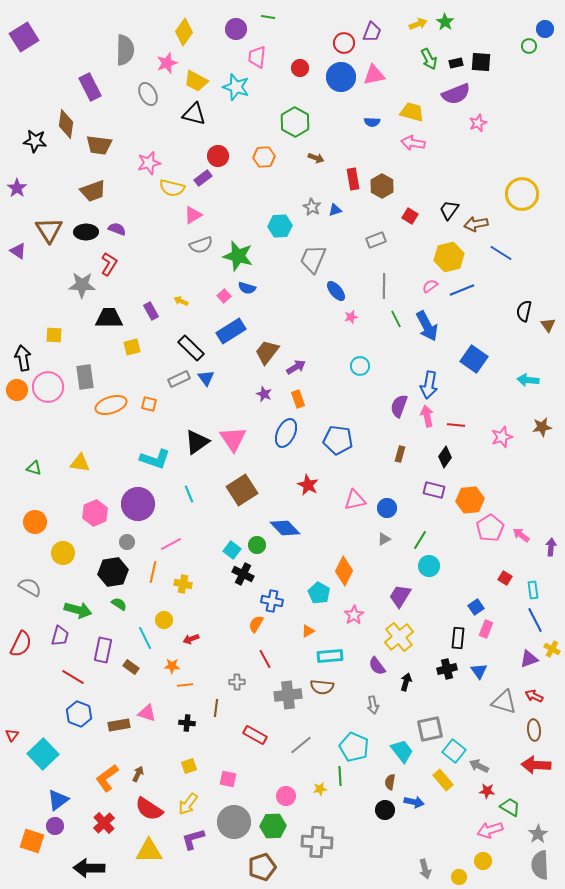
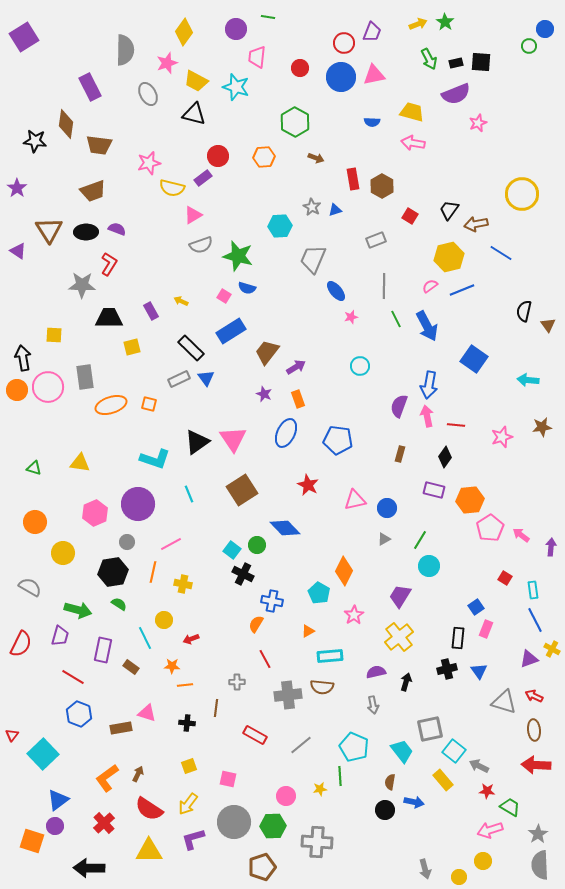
pink square at (224, 296): rotated 16 degrees counterclockwise
purple semicircle at (377, 666): moved 1 px left, 6 px down; rotated 114 degrees clockwise
brown rectangle at (119, 725): moved 2 px right, 3 px down
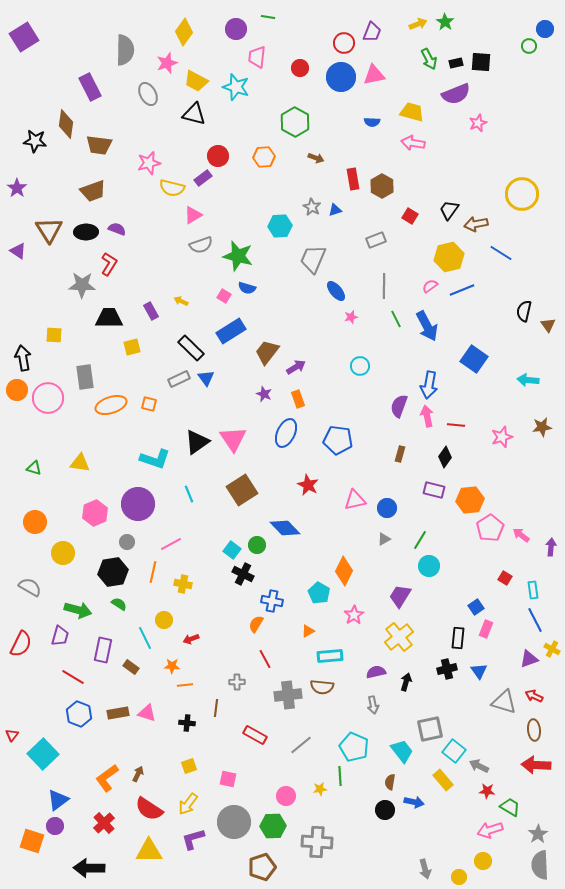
pink circle at (48, 387): moved 11 px down
brown rectangle at (121, 728): moved 3 px left, 15 px up
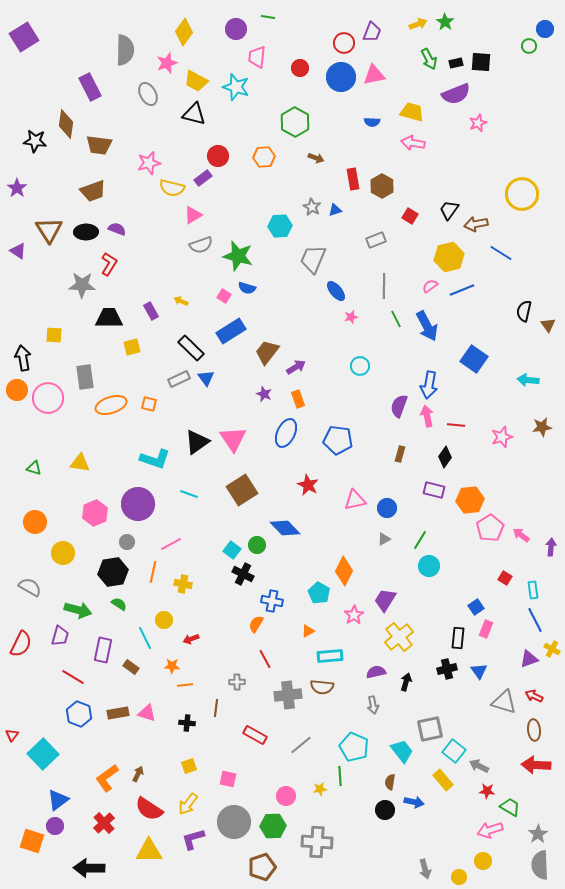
cyan line at (189, 494): rotated 48 degrees counterclockwise
purple trapezoid at (400, 596): moved 15 px left, 4 px down
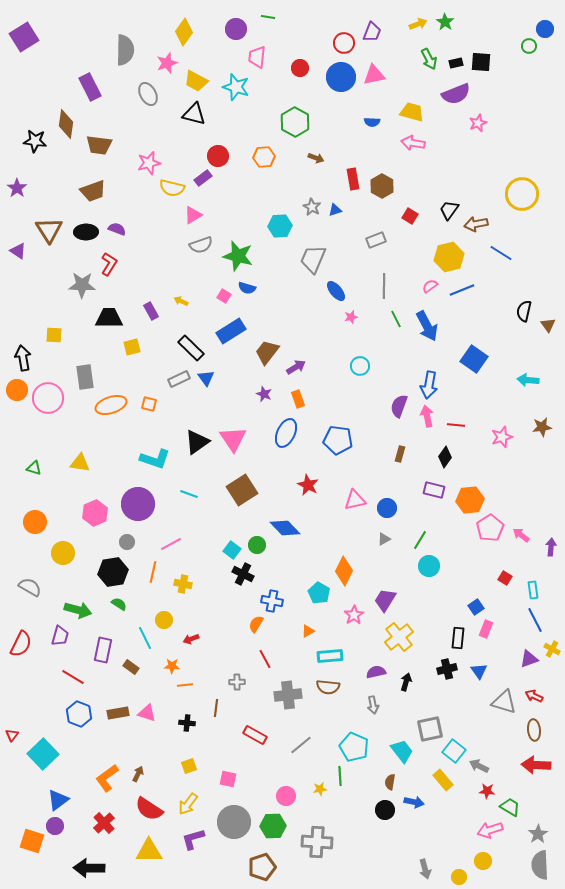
brown semicircle at (322, 687): moved 6 px right
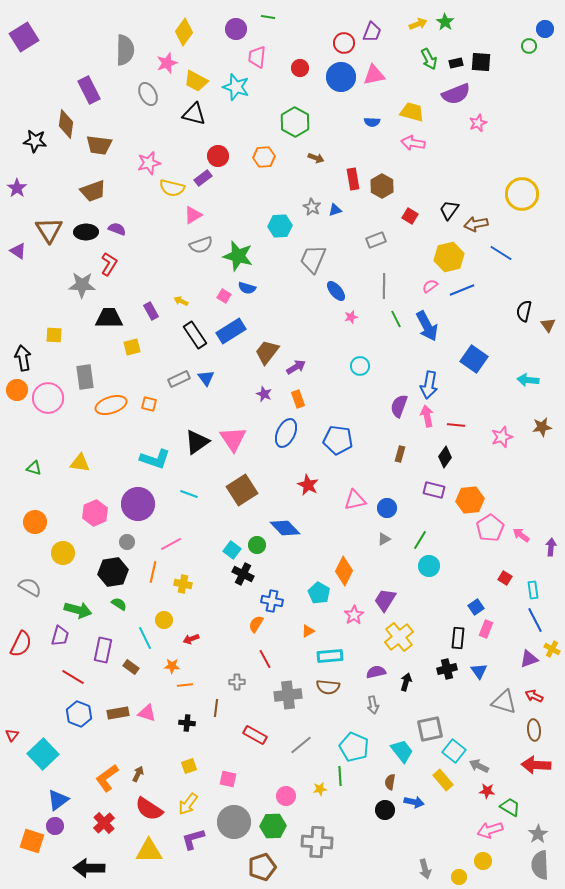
purple rectangle at (90, 87): moved 1 px left, 3 px down
black rectangle at (191, 348): moved 4 px right, 13 px up; rotated 12 degrees clockwise
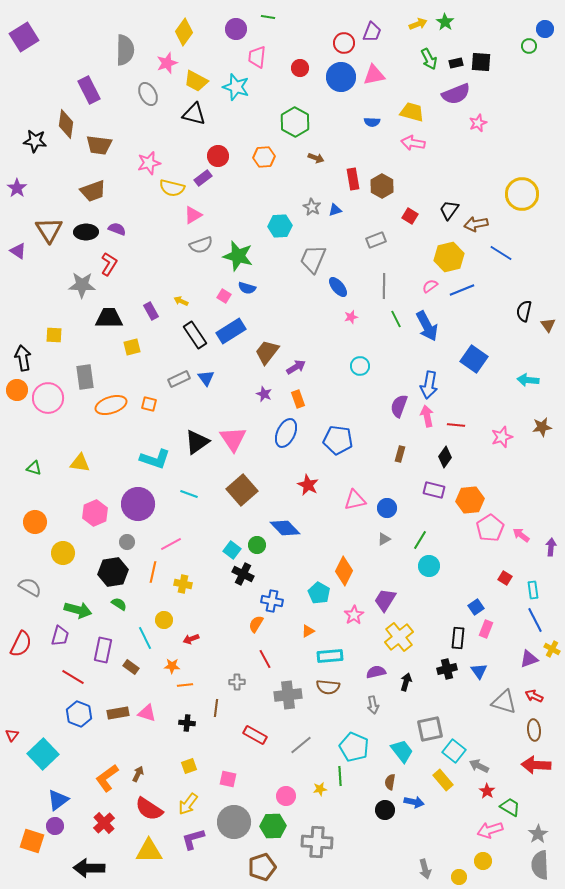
blue ellipse at (336, 291): moved 2 px right, 4 px up
brown square at (242, 490): rotated 8 degrees counterclockwise
red star at (487, 791): rotated 28 degrees clockwise
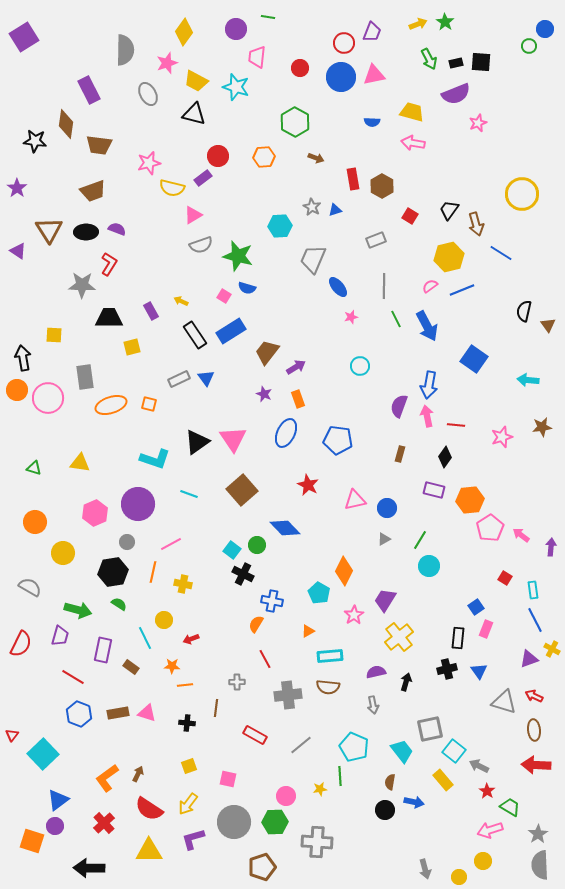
brown arrow at (476, 224): rotated 95 degrees counterclockwise
green hexagon at (273, 826): moved 2 px right, 4 px up
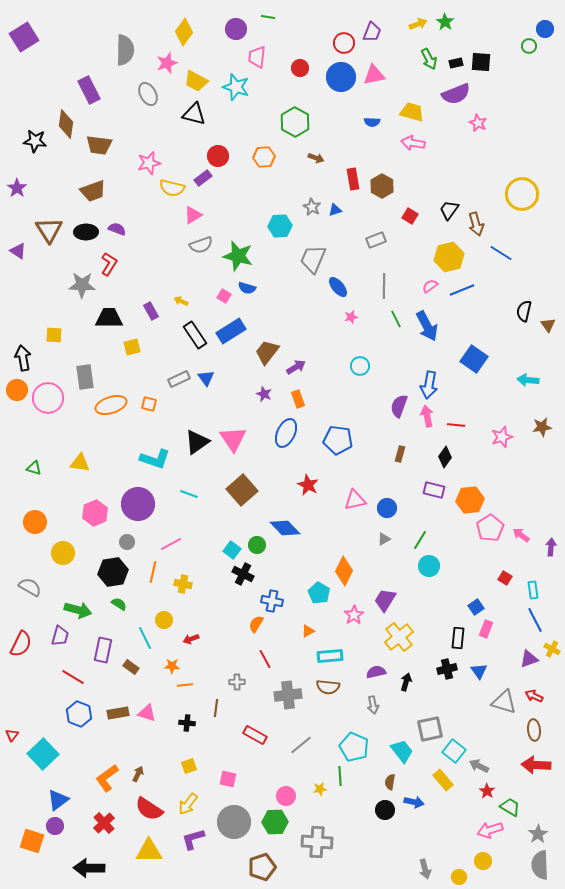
pink star at (478, 123): rotated 24 degrees counterclockwise
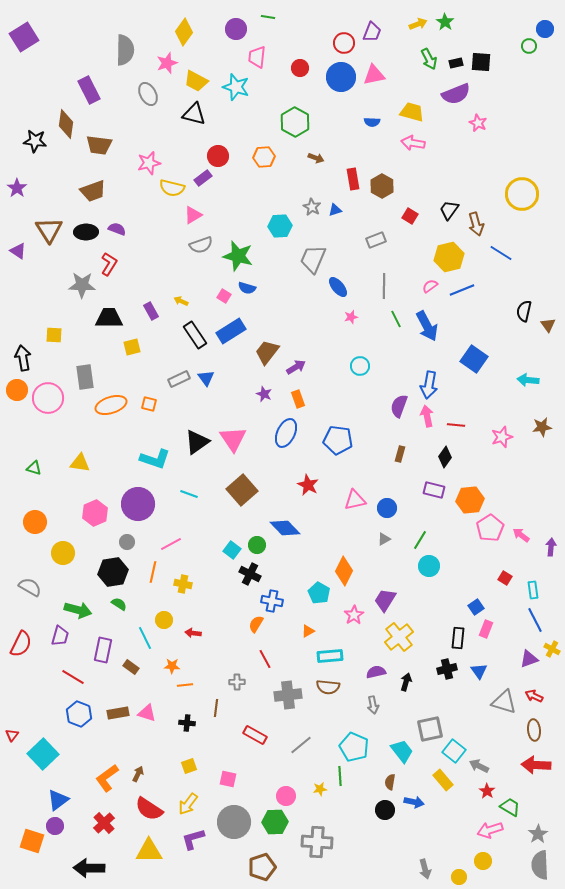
black cross at (243, 574): moved 7 px right
red arrow at (191, 639): moved 2 px right, 6 px up; rotated 28 degrees clockwise
